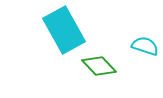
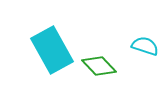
cyan rectangle: moved 12 px left, 20 px down
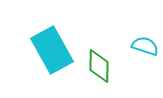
green diamond: rotated 44 degrees clockwise
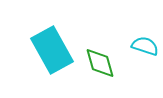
green diamond: moved 1 px right, 3 px up; rotated 16 degrees counterclockwise
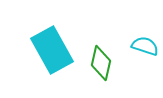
green diamond: moved 1 px right; rotated 28 degrees clockwise
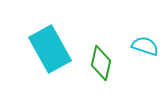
cyan rectangle: moved 2 px left, 1 px up
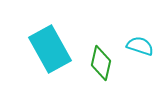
cyan semicircle: moved 5 px left
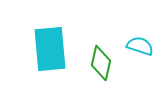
cyan rectangle: rotated 24 degrees clockwise
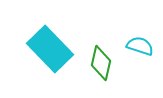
cyan rectangle: rotated 39 degrees counterclockwise
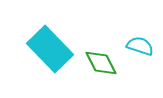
green diamond: rotated 40 degrees counterclockwise
